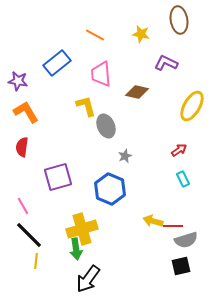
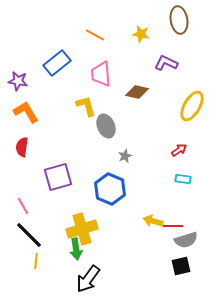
cyan rectangle: rotated 56 degrees counterclockwise
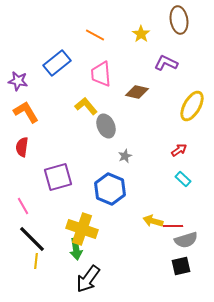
yellow star: rotated 24 degrees clockwise
yellow L-shape: rotated 25 degrees counterclockwise
cyan rectangle: rotated 35 degrees clockwise
yellow cross: rotated 36 degrees clockwise
black line: moved 3 px right, 4 px down
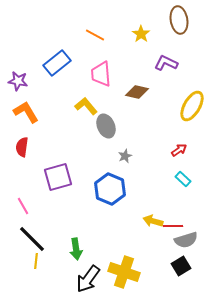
yellow cross: moved 42 px right, 43 px down
black square: rotated 18 degrees counterclockwise
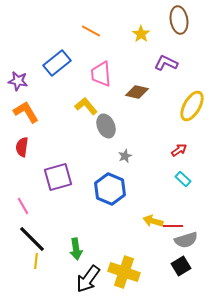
orange line: moved 4 px left, 4 px up
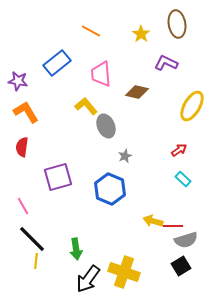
brown ellipse: moved 2 px left, 4 px down
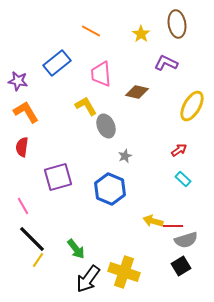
yellow L-shape: rotated 10 degrees clockwise
green arrow: rotated 30 degrees counterclockwise
yellow line: moved 2 px right, 1 px up; rotated 28 degrees clockwise
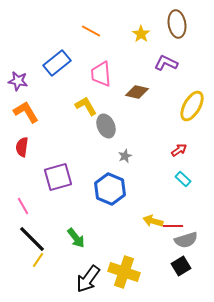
green arrow: moved 11 px up
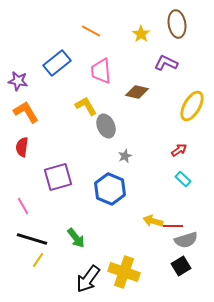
pink trapezoid: moved 3 px up
black line: rotated 28 degrees counterclockwise
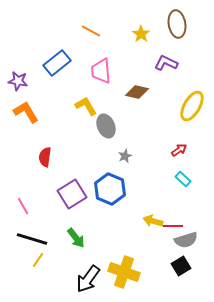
red semicircle: moved 23 px right, 10 px down
purple square: moved 14 px right, 17 px down; rotated 16 degrees counterclockwise
